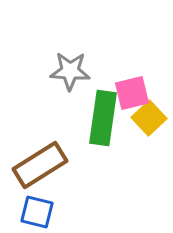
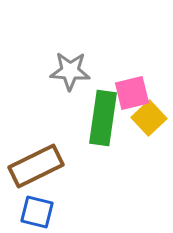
brown rectangle: moved 4 px left, 1 px down; rotated 6 degrees clockwise
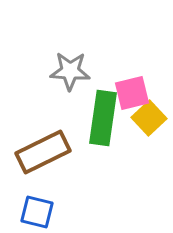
brown rectangle: moved 7 px right, 14 px up
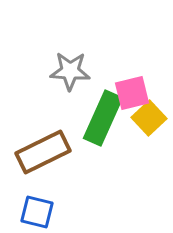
green rectangle: rotated 16 degrees clockwise
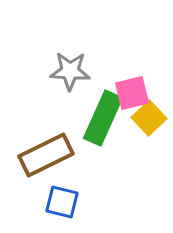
brown rectangle: moved 3 px right, 3 px down
blue square: moved 25 px right, 10 px up
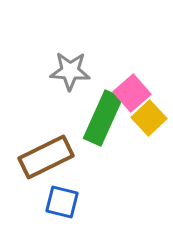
pink square: rotated 27 degrees counterclockwise
brown rectangle: moved 2 px down
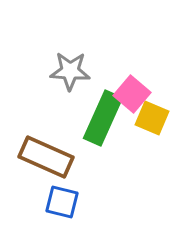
pink square: moved 1 px down; rotated 9 degrees counterclockwise
yellow square: moved 3 px right; rotated 24 degrees counterclockwise
brown rectangle: rotated 50 degrees clockwise
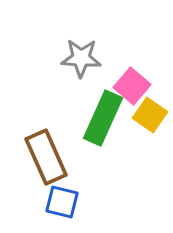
gray star: moved 11 px right, 13 px up
pink square: moved 8 px up
yellow square: moved 2 px left, 3 px up; rotated 12 degrees clockwise
brown rectangle: rotated 42 degrees clockwise
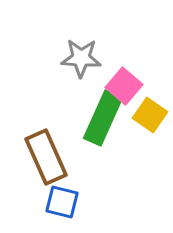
pink square: moved 8 px left
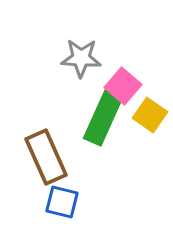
pink square: moved 1 px left
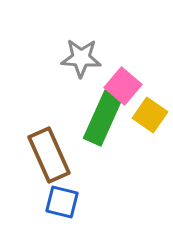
brown rectangle: moved 3 px right, 2 px up
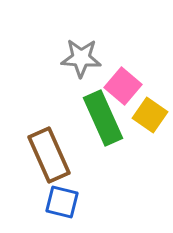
green rectangle: rotated 48 degrees counterclockwise
